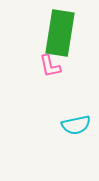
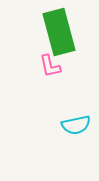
green rectangle: moved 1 px left, 1 px up; rotated 24 degrees counterclockwise
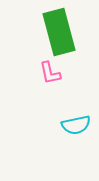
pink L-shape: moved 7 px down
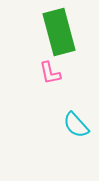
cyan semicircle: rotated 60 degrees clockwise
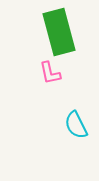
cyan semicircle: rotated 16 degrees clockwise
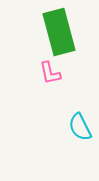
cyan semicircle: moved 4 px right, 2 px down
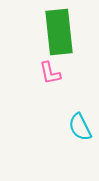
green rectangle: rotated 9 degrees clockwise
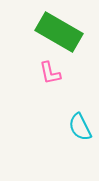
green rectangle: rotated 54 degrees counterclockwise
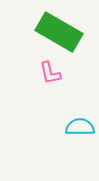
cyan semicircle: rotated 116 degrees clockwise
